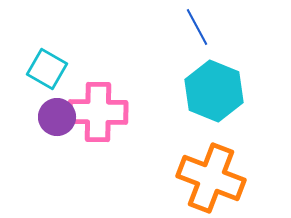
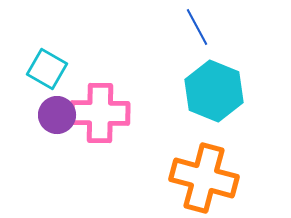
pink cross: moved 2 px right, 1 px down
purple circle: moved 2 px up
orange cross: moved 7 px left; rotated 6 degrees counterclockwise
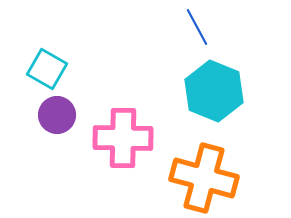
pink cross: moved 23 px right, 25 px down
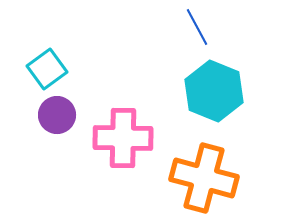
cyan square: rotated 24 degrees clockwise
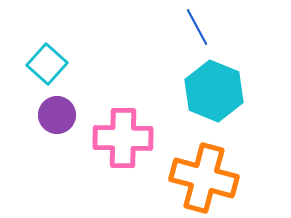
cyan square: moved 5 px up; rotated 12 degrees counterclockwise
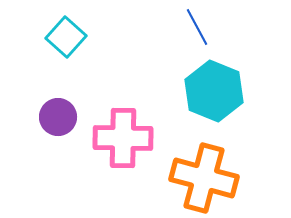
cyan square: moved 19 px right, 27 px up
purple circle: moved 1 px right, 2 px down
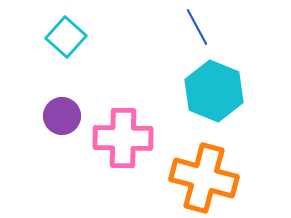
purple circle: moved 4 px right, 1 px up
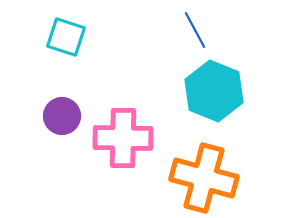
blue line: moved 2 px left, 3 px down
cyan square: rotated 24 degrees counterclockwise
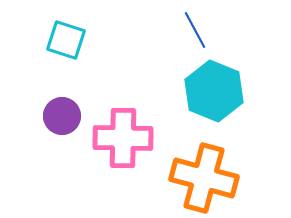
cyan square: moved 3 px down
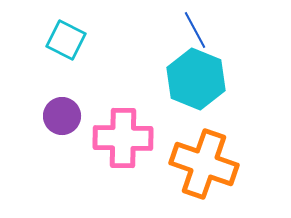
cyan square: rotated 9 degrees clockwise
cyan hexagon: moved 18 px left, 12 px up
orange cross: moved 14 px up; rotated 4 degrees clockwise
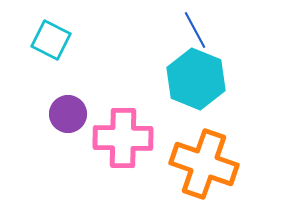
cyan square: moved 15 px left
purple circle: moved 6 px right, 2 px up
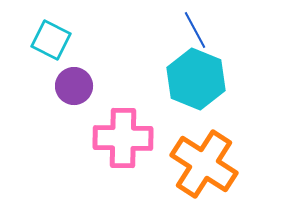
purple circle: moved 6 px right, 28 px up
orange cross: rotated 14 degrees clockwise
